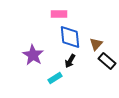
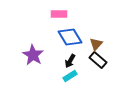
blue diamond: rotated 25 degrees counterclockwise
black rectangle: moved 9 px left, 1 px up
cyan rectangle: moved 15 px right, 2 px up
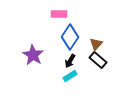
blue diamond: rotated 65 degrees clockwise
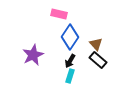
pink rectangle: rotated 14 degrees clockwise
brown triangle: rotated 24 degrees counterclockwise
purple star: rotated 15 degrees clockwise
cyan rectangle: rotated 40 degrees counterclockwise
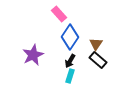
pink rectangle: rotated 35 degrees clockwise
brown triangle: rotated 16 degrees clockwise
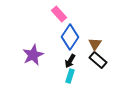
brown triangle: moved 1 px left
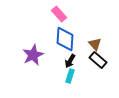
blue diamond: moved 5 px left, 2 px down; rotated 30 degrees counterclockwise
brown triangle: rotated 16 degrees counterclockwise
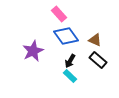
blue diamond: moved 1 px right, 3 px up; rotated 40 degrees counterclockwise
brown triangle: moved 4 px up; rotated 24 degrees counterclockwise
purple star: moved 4 px up
cyan rectangle: rotated 64 degrees counterclockwise
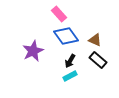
cyan rectangle: rotated 72 degrees counterclockwise
